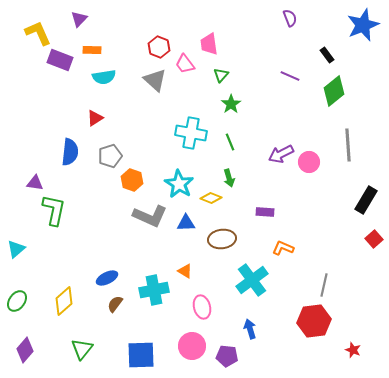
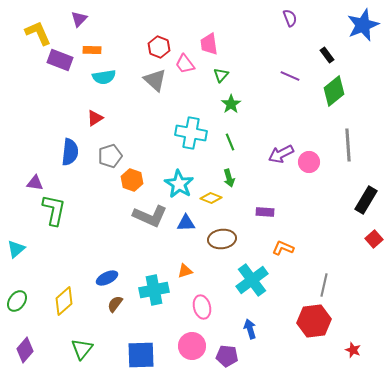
orange triangle at (185, 271): rotated 49 degrees counterclockwise
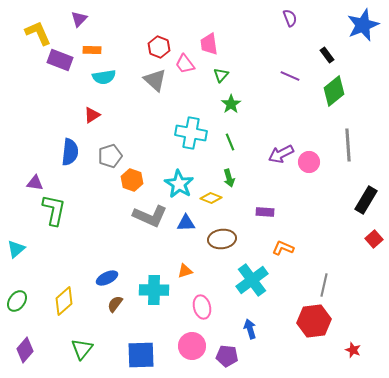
red triangle at (95, 118): moved 3 px left, 3 px up
cyan cross at (154, 290): rotated 12 degrees clockwise
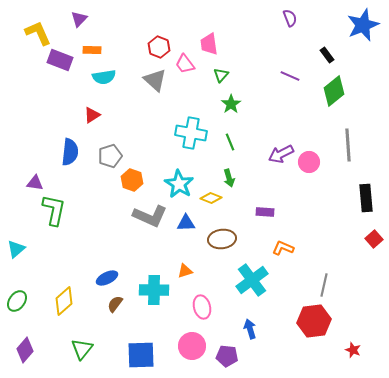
black rectangle at (366, 200): moved 2 px up; rotated 36 degrees counterclockwise
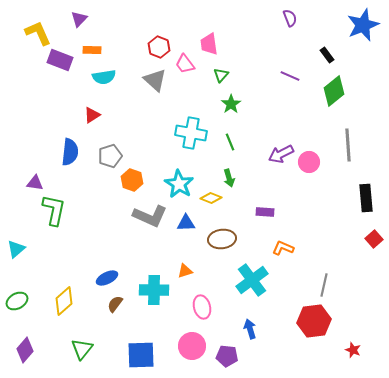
green ellipse at (17, 301): rotated 25 degrees clockwise
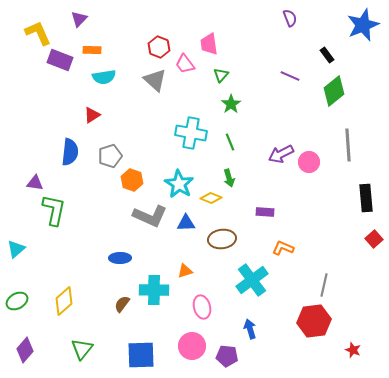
blue ellipse at (107, 278): moved 13 px right, 20 px up; rotated 25 degrees clockwise
brown semicircle at (115, 304): moved 7 px right
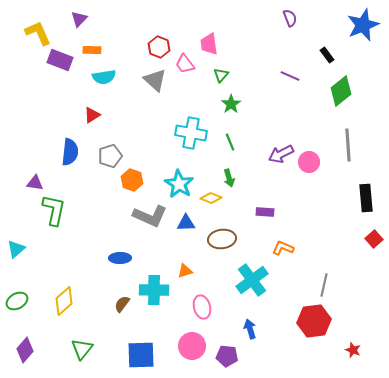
green diamond at (334, 91): moved 7 px right
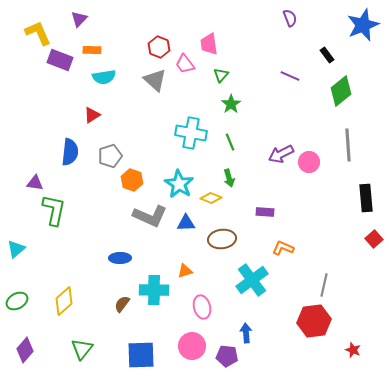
blue arrow at (250, 329): moved 4 px left, 4 px down; rotated 12 degrees clockwise
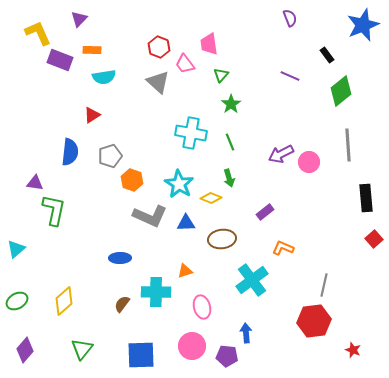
gray triangle at (155, 80): moved 3 px right, 2 px down
purple rectangle at (265, 212): rotated 42 degrees counterclockwise
cyan cross at (154, 290): moved 2 px right, 2 px down
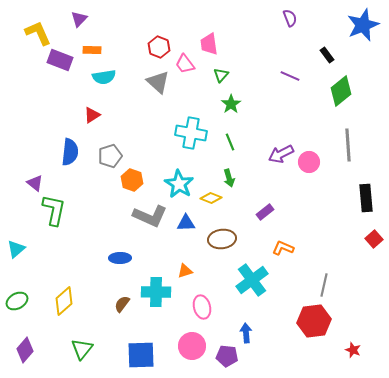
purple triangle at (35, 183): rotated 30 degrees clockwise
